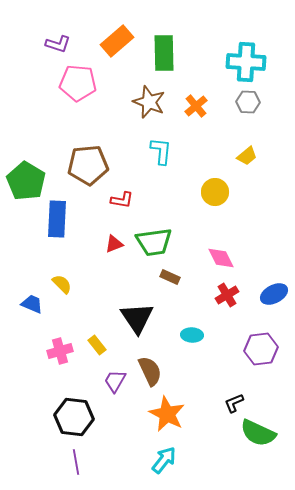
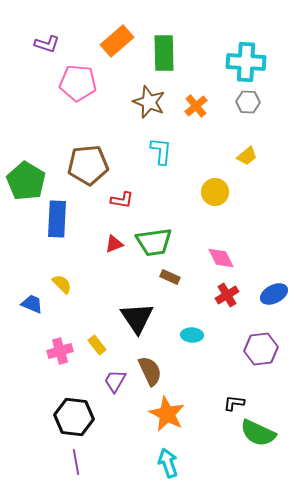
purple L-shape: moved 11 px left
black L-shape: rotated 30 degrees clockwise
cyan arrow: moved 4 px right, 3 px down; rotated 56 degrees counterclockwise
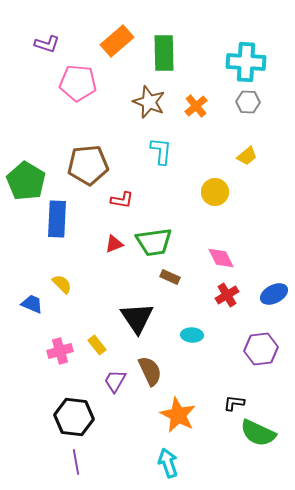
orange star: moved 11 px right, 1 px down
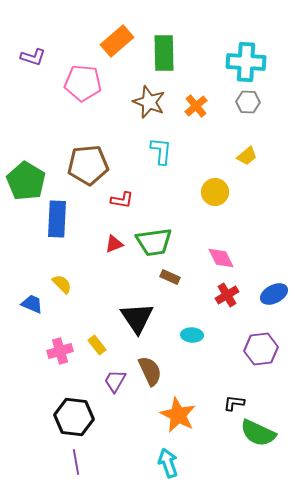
purple L-shape: moved 14 px left, 13 px down
pink pentagon: moved 5 px right
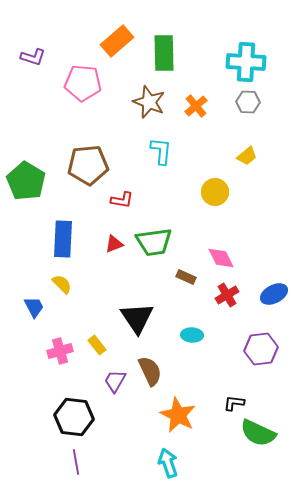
blue rectangle: moved 6 px right, 20 px down
brown rectangle: moved 16 px right
blue trapezoid: moved 2 px right, 3 px down; rotated 40 degrees clockwise
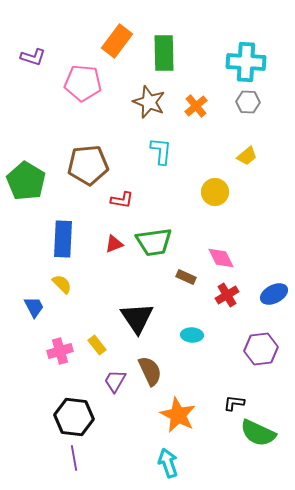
orange rectangle: rotated 12 degrees counterclockwise
purple line: moved 2 px left, 4 px up
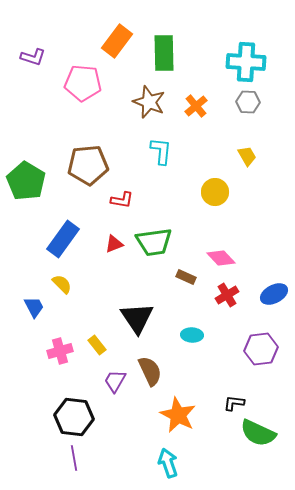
yellow trapezoid: rotated 80 degrees counterclockwise
blue rectangle: rotated 33 degrees clockwise
pink diamond: rotated 16 degrees counterclockwise
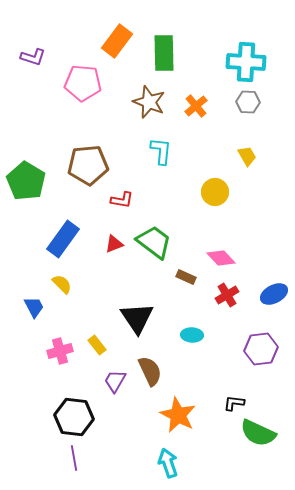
green trapezoid: rotated 135 degrees counterclockwise
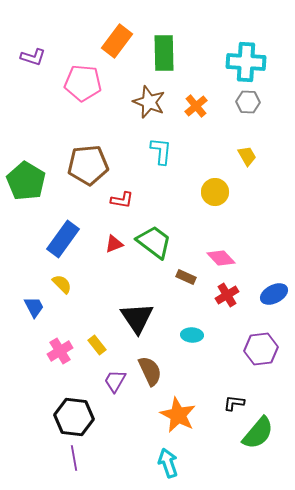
pink cross: rotated 15 degrees counterclockwise
green semicircle: rotated 75 degrees counterclockwise
